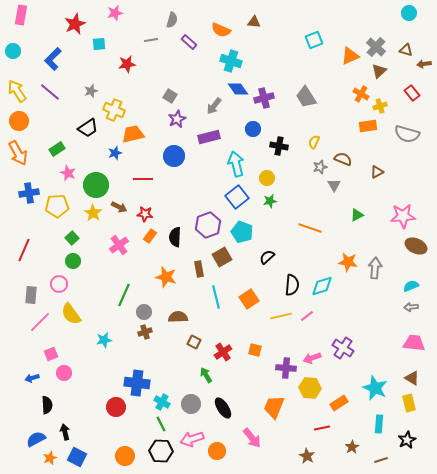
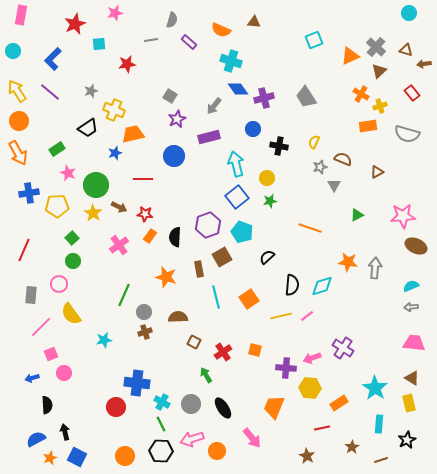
pink line at (40, 322): moved 1 px right, 5 px down
cyan star at (375, 388): rotated 10 degrees clockwise
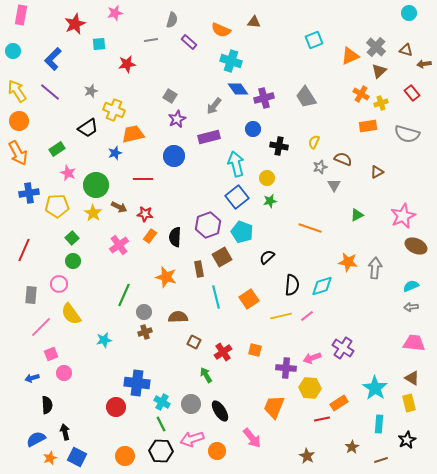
yellow cross at (380, 106): moved 1 px right, 3 px up
pink star at (403, 216): rotated 20 degrees counterclockwise
black ellipse at (223, 408): moved 3 px left, 3 px down
red line at (322, 428): moved 9 px up
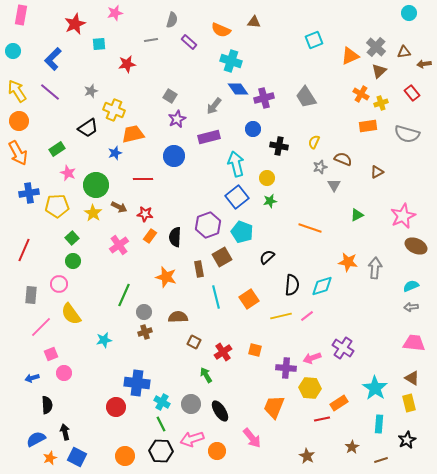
brown triangle at (406, 50): moved 2 px left, 2 px down; rotated 24 degrees counterclockwise
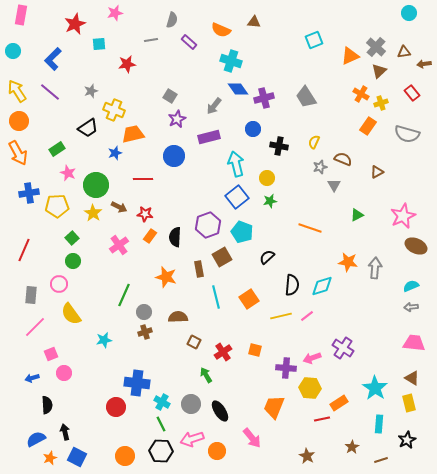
orange rectangle at (368, 126): rotated 48 degrees counterclockwise
pink line at (41, 327): moved 6 px left
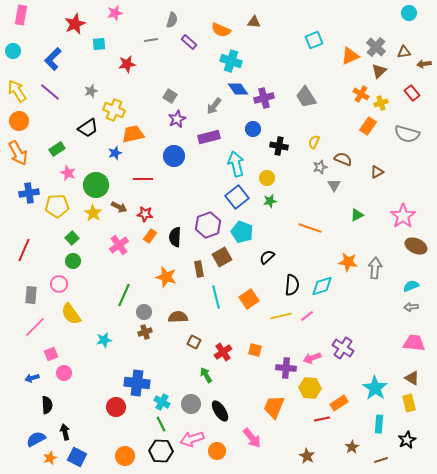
pink star at (403, 216): rotated 10 degrees counterclockwise
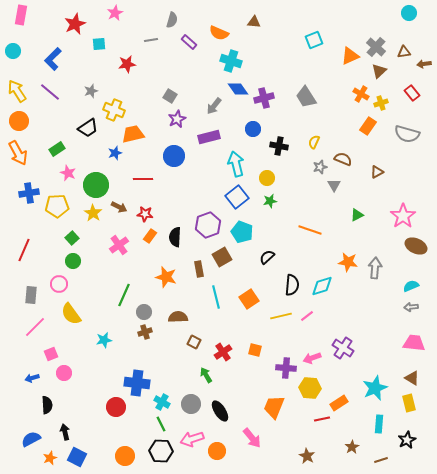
pink star at (115, 13): rotated 14 degrees counterclockwise
orange semicircle at (221, 30): moved 2 px left, 3 px down
orange line at (310, 228): moved 2 px down
cyan star at (375, 388): rotated 15 degrees clockwise
blue semicircle at (36, 439): moved 5 px left
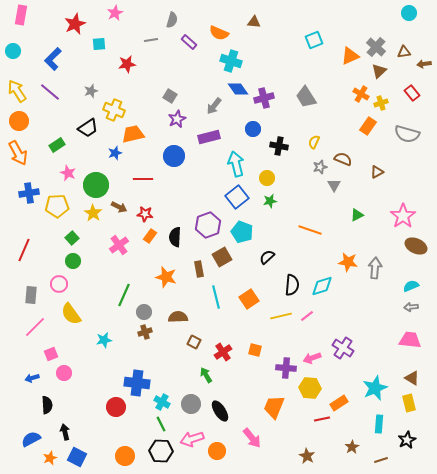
green rectangle at (57, 149): moved 4 px up
pink trapezoid at (414, 343): moved 4 px left, 3 px up
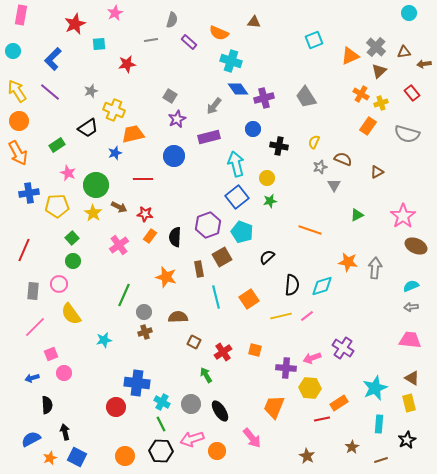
gray rectangle at (31, 295): moved 2 px right, 4 px up
